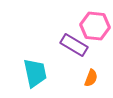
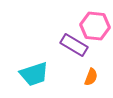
cyan trapezoid: moved 1 px left, 1 px down; rotated 84 degrees clockwise
orange semicircle: moved 1 px up
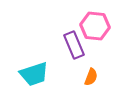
purple rectangle: rotated 36 degrees clockwise
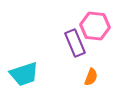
purple rectangle: moved 1 px right, 2 px up
cyan trapezoid: moved 10 px left
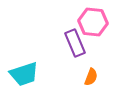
pink hexagon: moved 2 px left, 4 px up
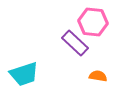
purple rectangle: rotated 24 degrees counterclockwise
orange semicircle: moved 7 px right, 1 px up; rotated 102 degrees counterclockwise
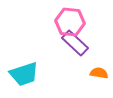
pink hexagon: moved 23 px left
orange semicircle: moved 1 px right, 3 px up
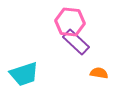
purple rectangle: moved 1 px right, 1 px up
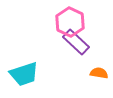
pink hexagon: rotated 20 degrees clockwise
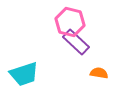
pink hexagon: rotated 12 degrees counterclockwise
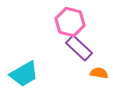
purple rectangle: moved 3 px right, 6 px down
cyan trapezoid: rotated 12 degrees counterclockwise
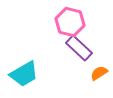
orange semicircle: rotated 42 degrees counterclockwise
